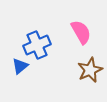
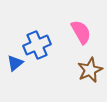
blue triangle: moved 5 px left, 3 px up
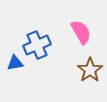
blue triangle: rotated 30 degrees clockwise
brown star: rotated 10 degrees counterclockwise
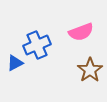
pink semicircle: rotated 100 degrees clockwise
blue triangle: rotated 18 degrees counterclockwise
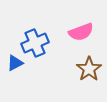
blue cross: moved 2 px left, 2 px up
brown star: moved 1 px left, 1 px up
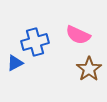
pink semicircle: moved 3 px left, 3 px down; rotated 45 degrees clockwise
blue cross: moved 1 px up; rotated 8 degrees clockwise
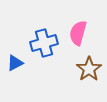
pink semicircle: moved 2 px up; rotated 80 degrees clockwise
blue cross: moved 9 px right, 1 px down
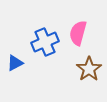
blue cross: moved 1 px right, 1 px up; rotated 8 degrees counterclockwise
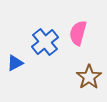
blue cross: rotated 16 degrees counterclockwise
brown star: moved 8 px down
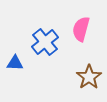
pink semicircle: moved 3 px right, 4 px up
blue triangle: rotated 30 degrees clockwise
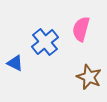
blue triangle: rotated 24 degrees clockwise
brown star: rotated 15 degrees counterclockwise
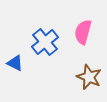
pink semicircle: moved 2 px right, 3 px down
